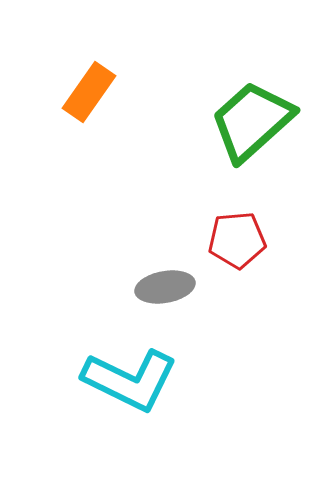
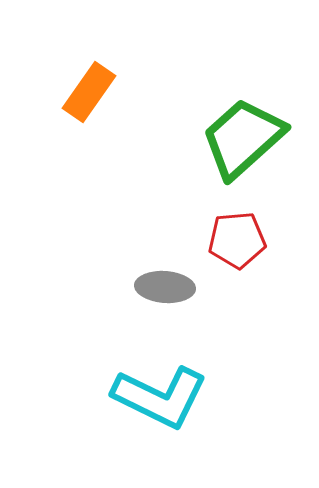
green trapezoid: moved 9 px left, 17 px down
gray ellipse: rotated 14 degrees clockwise
cyan L-shape: moved 30 px right, 17 px down
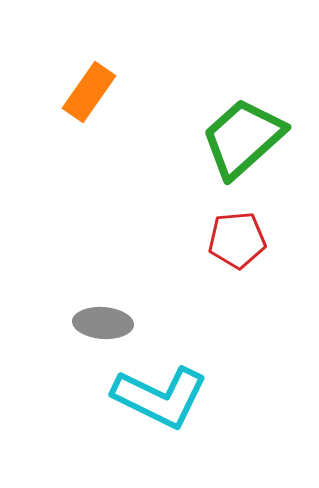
gray ellipse: moved 62 px left, 36 px down
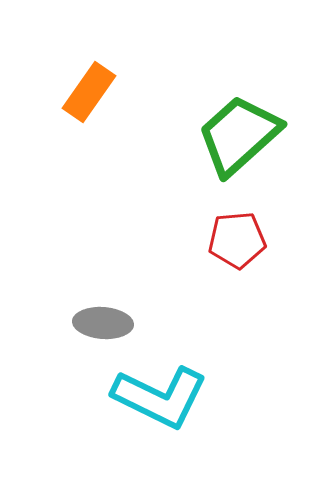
green trapezoid: moved 4 px left, 3 px up
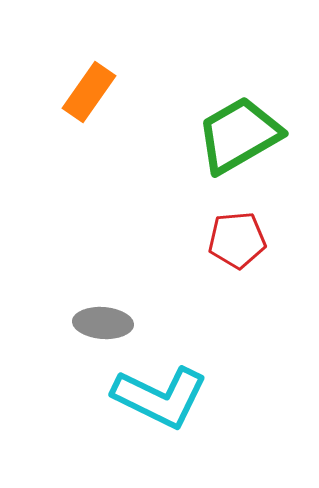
green trapezoid: rotated 12 degrees clockwise
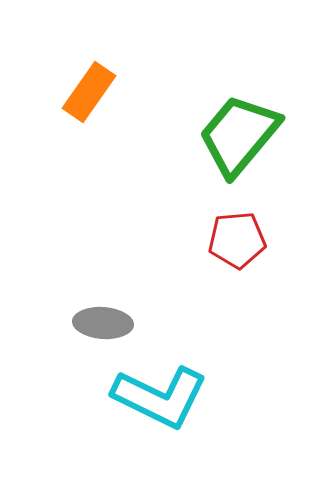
green trapezoid: rotated 20 degrees counterclockwise
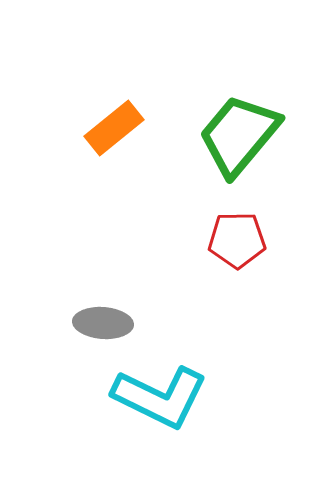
orange rectangle: moved 25 px right, 36 px down; rotated 16 degrees clockwise
red pentagon: rotated 4 degrees clockwise
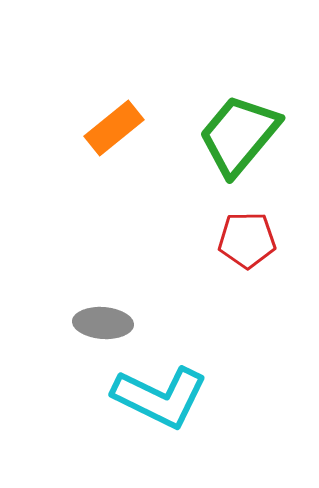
red pentagon: moved 10 px right
